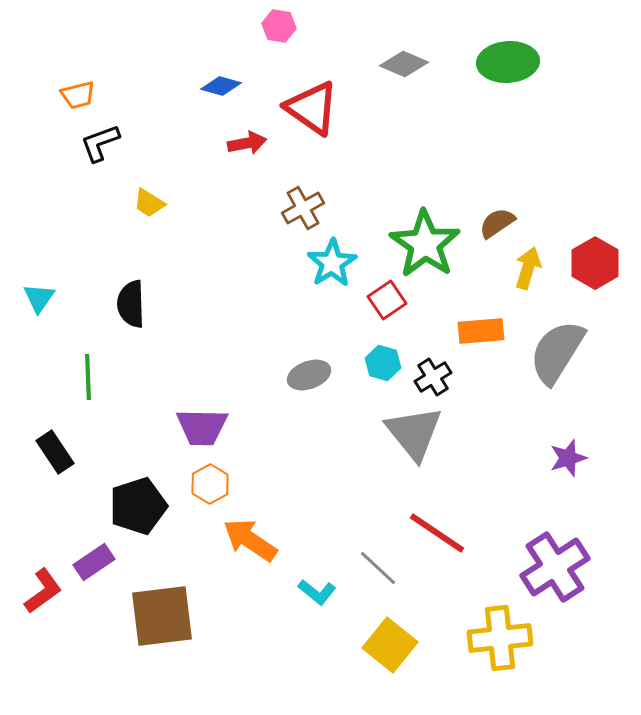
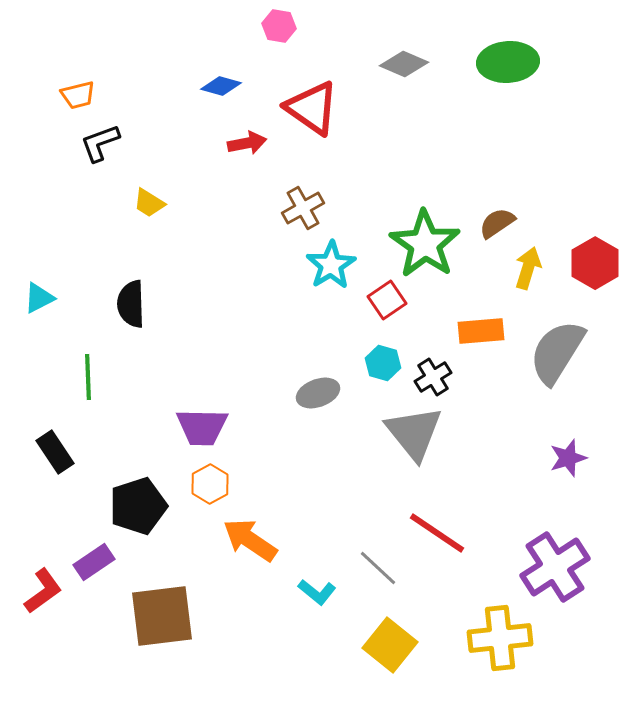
cyan star: moved 1 px left, 2 px down
cyan triangle: rotated 28 degrees clockwise
gray ellipse: moved 9 px right, 18 px down
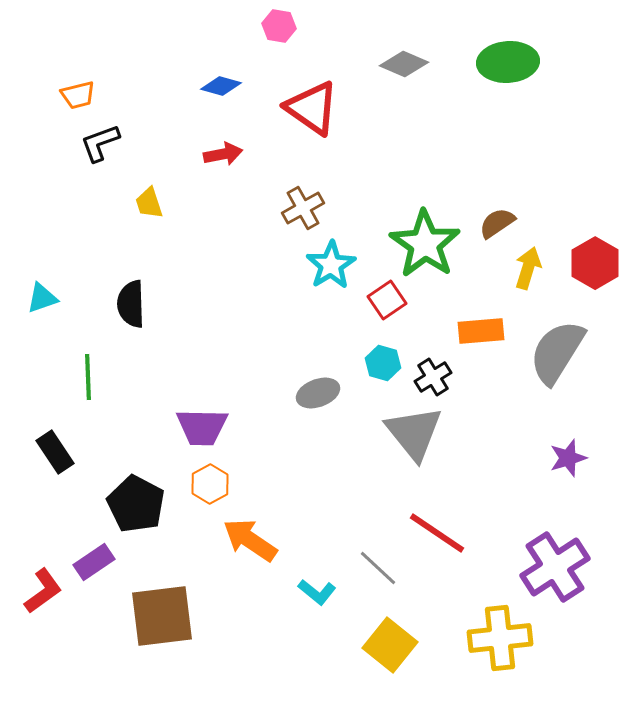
red arrow: moved 24 px left, 11 px down
yellow trapezoid: rotated 40 degrees clockwise
cyan triangle: moved 3 px right; rotated 8 degrees clockwise
black pentagon: moved 2 px left, 2 px up; rotated 26 degrees counterclockwise
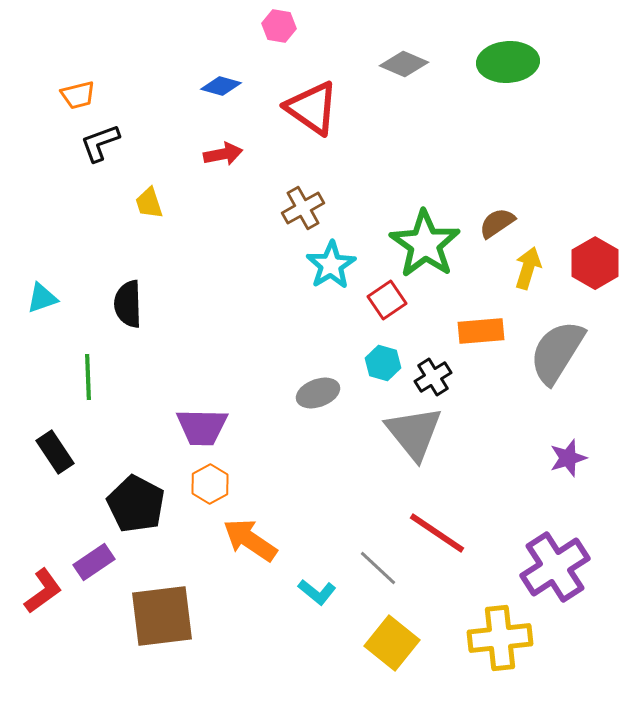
black semicircle: moved 3 px left
yellow square: moved 2 px right, 2 px up
